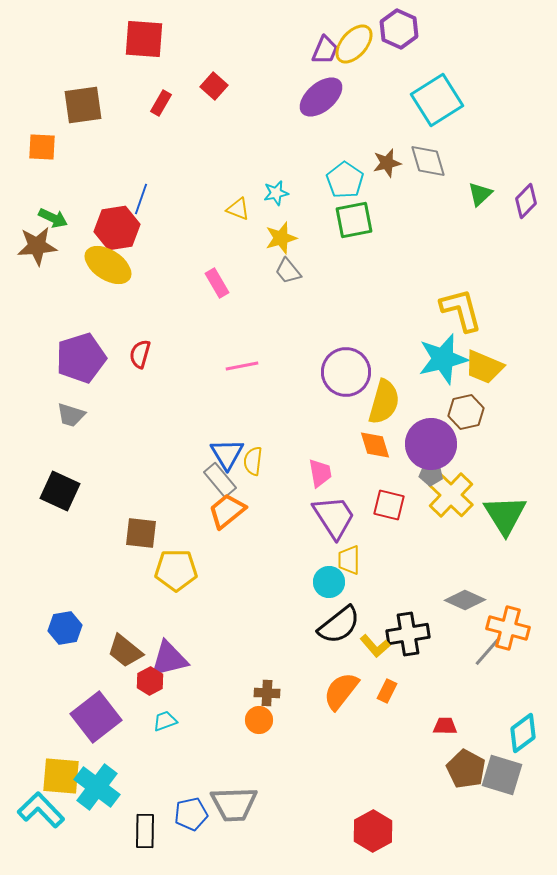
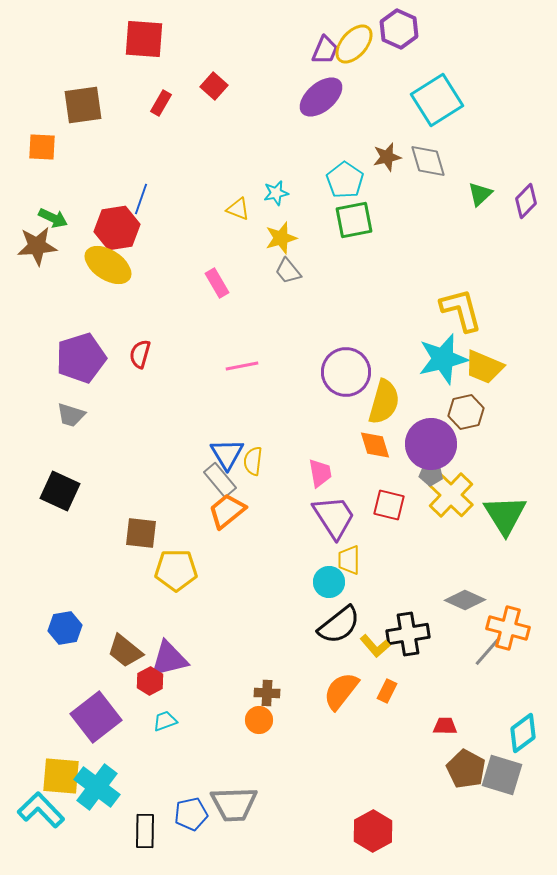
brown star at (387, 163): moved 6 px up
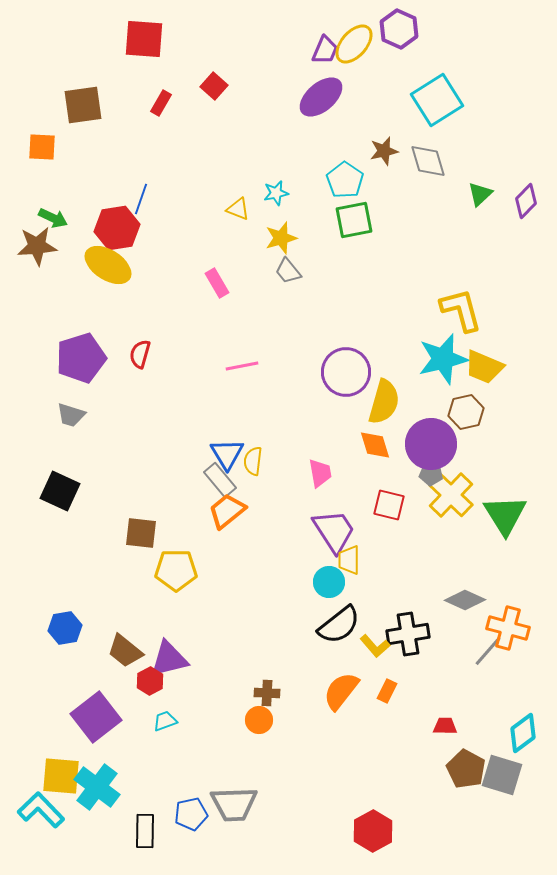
brown star at (387, 157): moved 3 px left, 6 px up
purple trapezoid at (334, 517): moved 14 px down
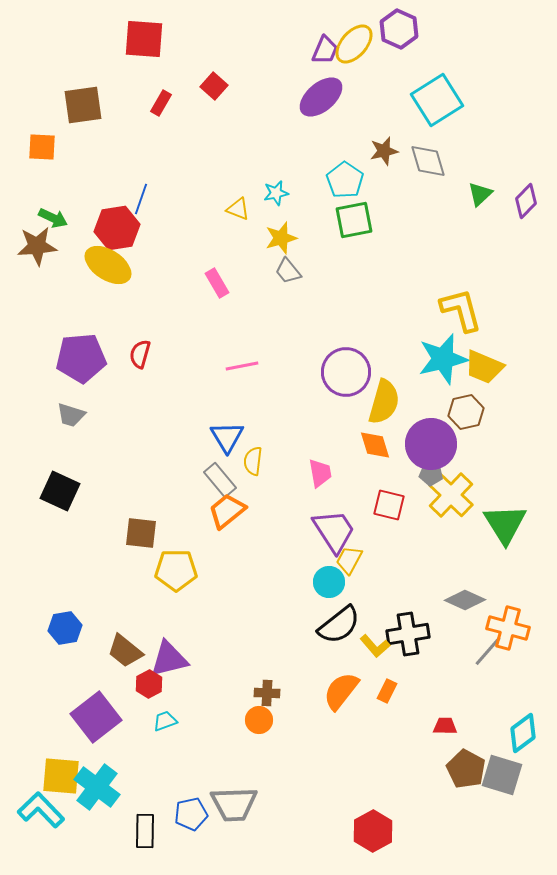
purple pentagon at (81, 358): rotated 12 degrees clockwise
blue triangle at (227, 454): moved 17 px up
green triangle at (505, 515): moved 9 px down
yellow trapezoid at (349, 560): rotated 28 degrees clockwise
red hexagon at (150, 681): moved 1 px left, 3 px down
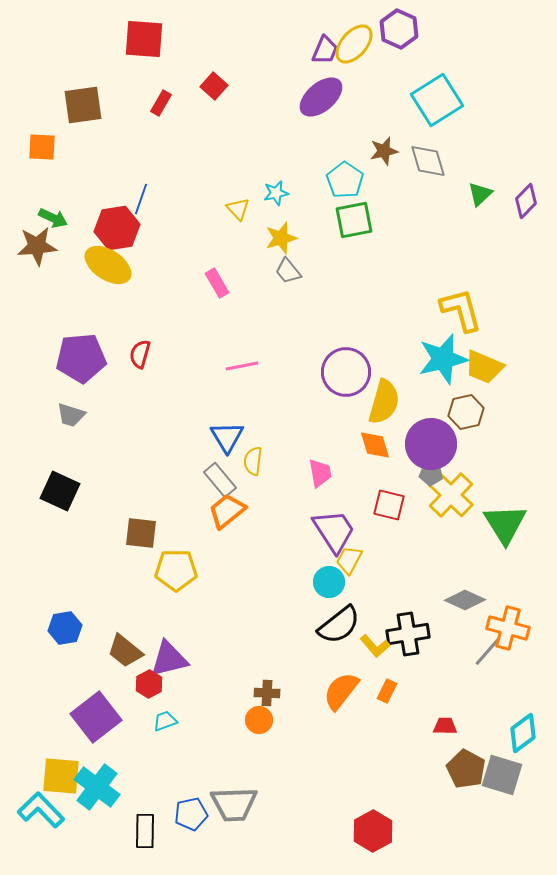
yellow triangle at (238, 209): rotated 25 degrees clockwise
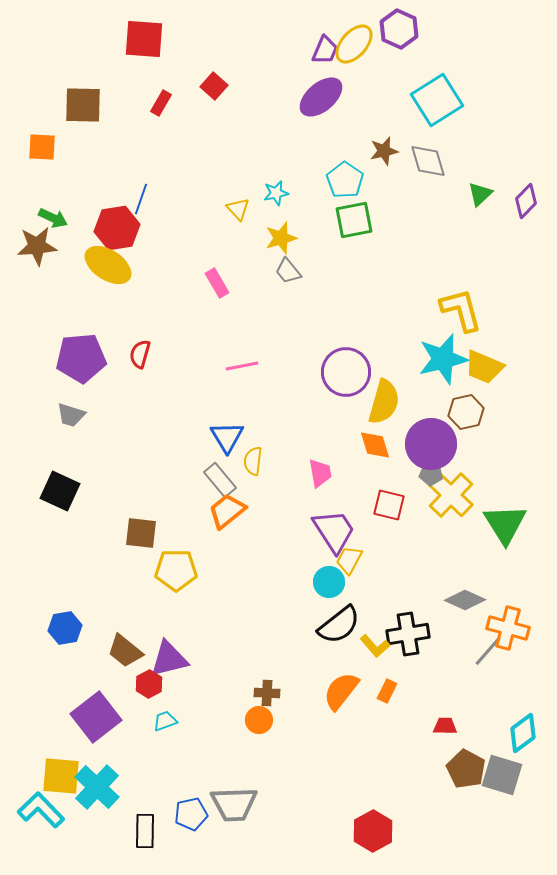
brown square at (83, 105): rotated 9 degrees clockwise
cyan cross at (97, 787): rotated 6 degrees clockwise
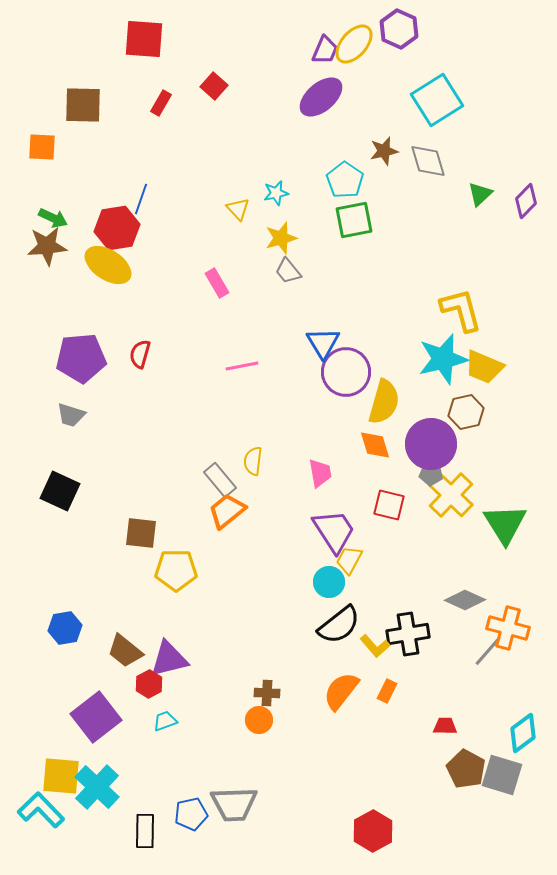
brown star at (37, 246): moved 10 px right
blue triangle at (227, 437): moved 96 px right, 94 px up
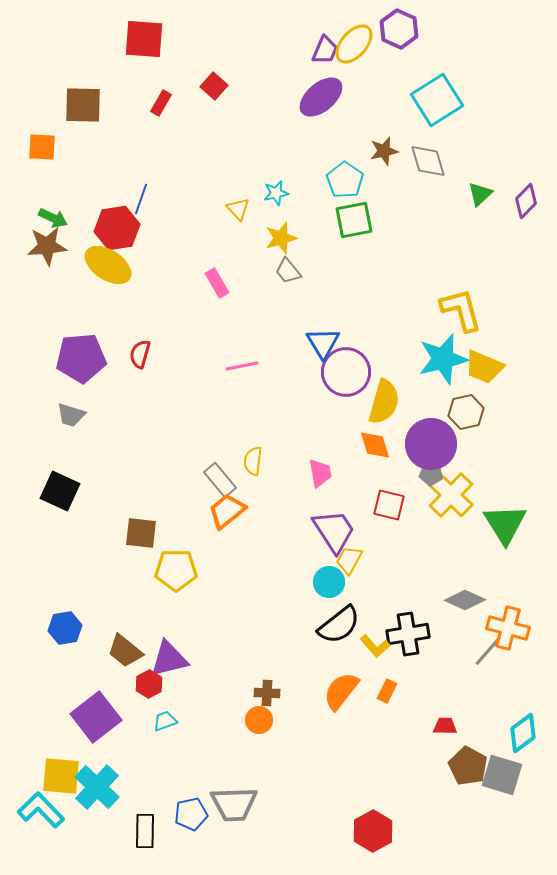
brown pentagon at (466, 769): moved 2 px right, 3 px up
